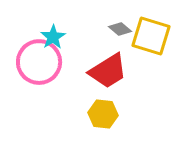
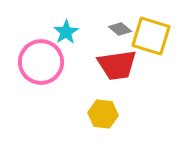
cyan star: moved 13 px right, 5 px up
pink circle: moved 2 px right
red trapezoid: moved 9 px right, 6 px up; rotated 24 degrees clockwise
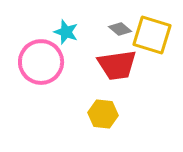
cyan star: rotated 20 degrees counterclockwise
yellow square: moved 1 px right, 1 px up
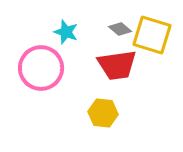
pink circle: moved 6 px down
yellow hexagon: moved 1 px up
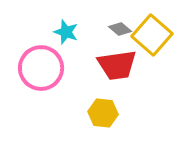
yellow square: rotated 24 degrees clockwise
